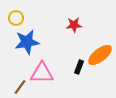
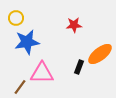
orange ellipse: moved 1 px up
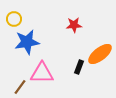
yellow circle: moved 2 px left, 1 px down
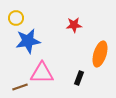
yellow circle: moved 2 px right, 1 px up
blue star: moved 1 px right, 1 px up
orange ellipse: rotated 35 degrees counterclockwise
black rectangle: moved 11 px down
brown line: rotated 35 degrees clockwise
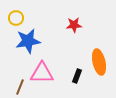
orange ellipse: moved 1 px left, 8 px down; rotated 30 degrees counterclockwise
black rectangle: moved 2 px left, 2 px up
brown line: rotated 49 degrees counterclockwise
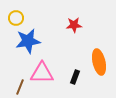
black rectangle: moved 2 px left, 1 px down
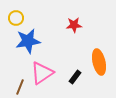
pink triangle: rotated 35 degrees counterclockwise
black rectangle: rotated 16 degrees clockwise
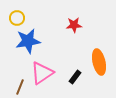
yellow circle: moved 1 px right
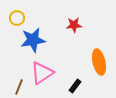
blue star: moved 5 px right, 1 px up
black rectangle: moved 9 px down
brown line: moved 1 px left
